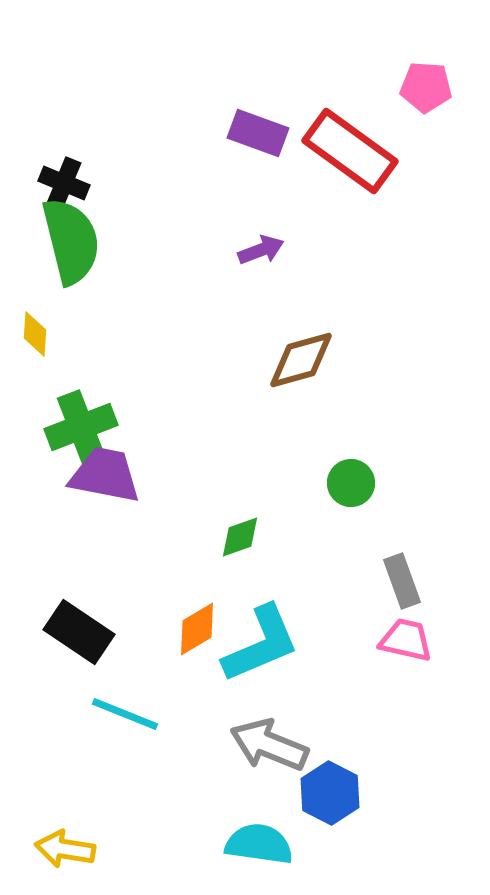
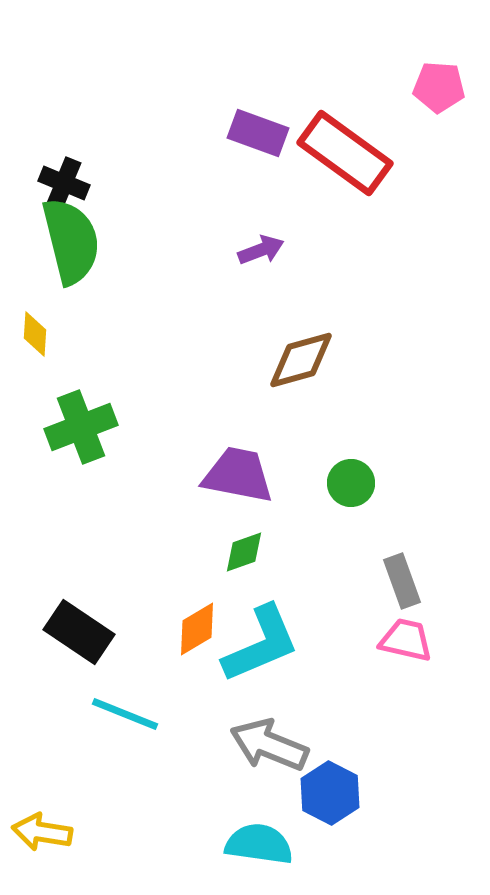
pink pentagon: moved 13 px right
red rectangle: moved 5 px left, 2 px down
purple trapezoid: moved 133 px right
green diamond: moved 4 px right, 15 px down
yellow arrow: moved 23 px left, 17 px up
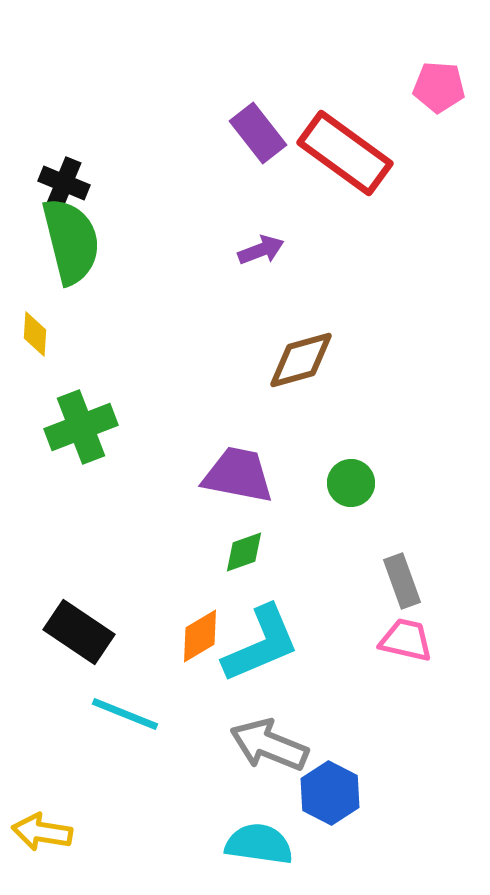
purple rectangle: rotated 32 degrees clockwise
orange diamond: moved 3 px right, 7 px down
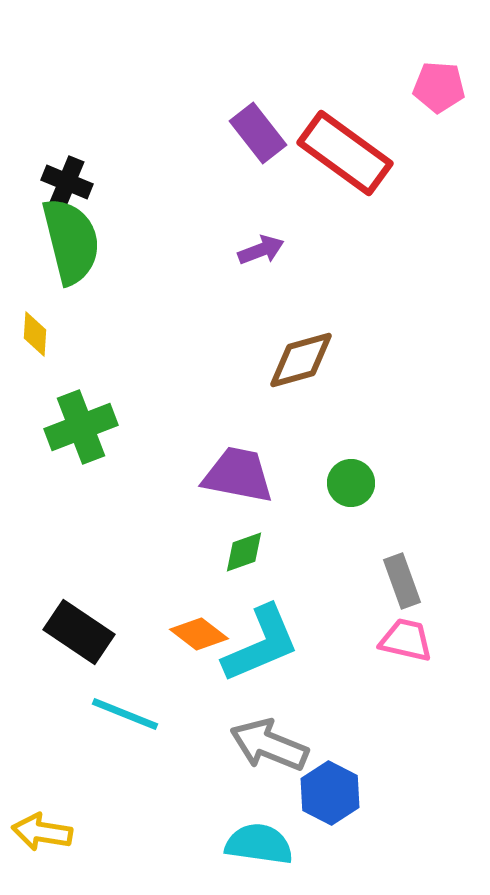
black cross: moved 3 px right, 1 px up
orange diamond: moved 1 px left, 2 px up; rotated 68 degrees clockwise
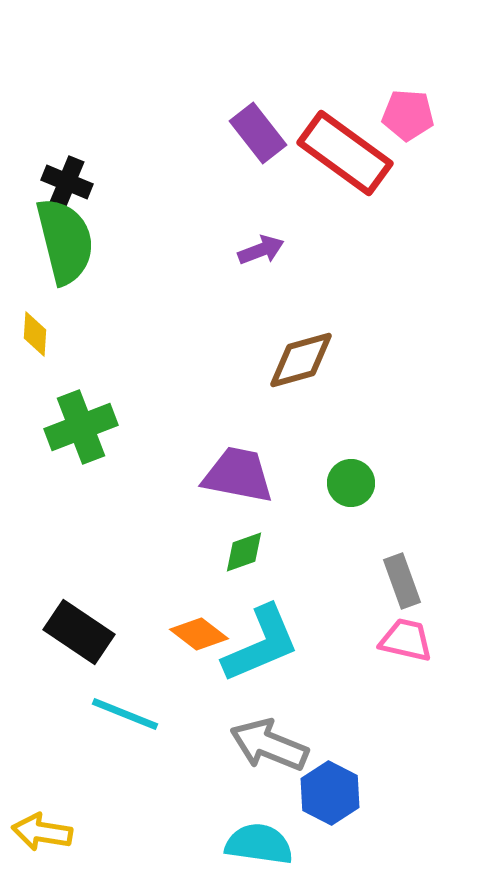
pink pentagon: moved 31 px left, 28 px down
green semicircle: moved 6 px left
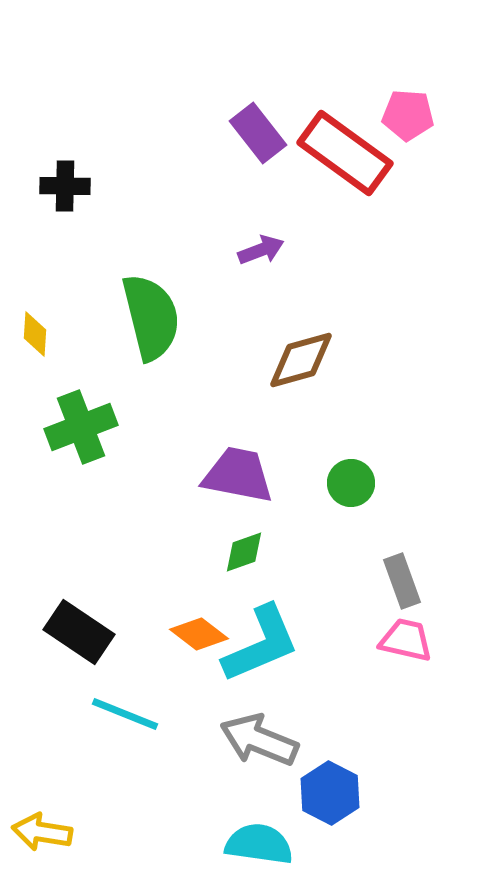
black cross: moved 2 px left, 4 px down; rotated 21 degrees counterclockwise
green semicircle: moved 86 px right, 76 px down
gray arrow: moved 10 px left, 5 px up
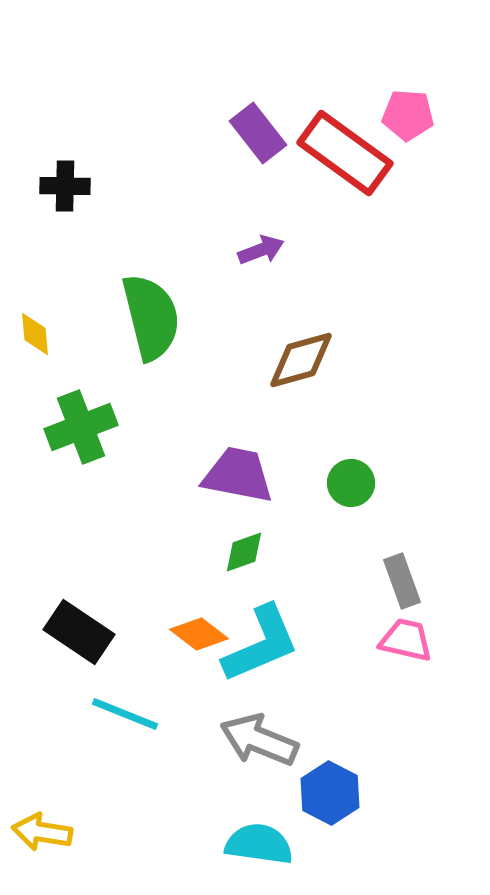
yellow diamond: rotated 9 degrees counterclockwise
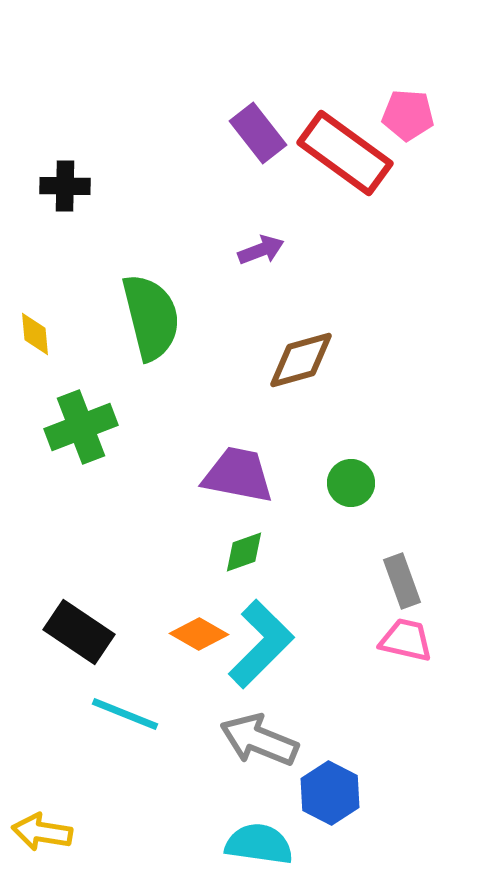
orange diamond: rotated 8 degrees counterclockwise
cyan L-shape: rotated 22 degrees counterclockwise
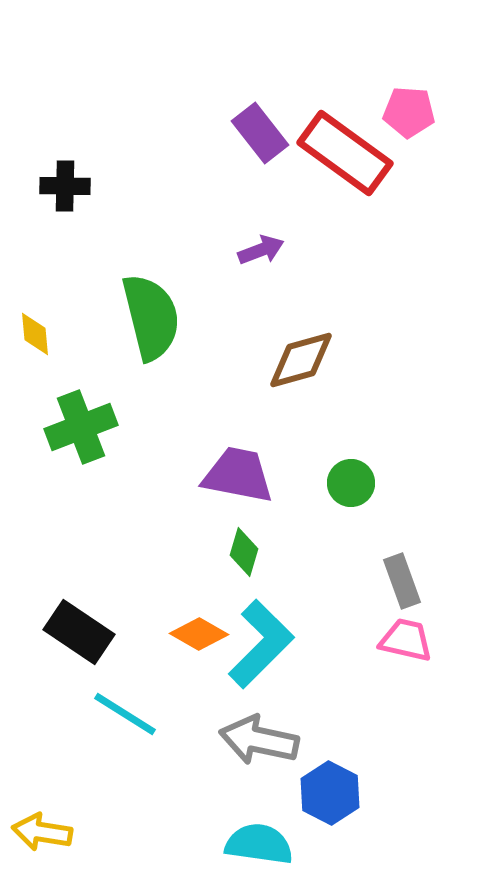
pink pentagon: moved 1 px right, 3 px up
purple rectangle: moved 2 px right
green diamond: rotated 54 degrees counterclockwise
cyan line: rotated 10 degrees clockwise
gray arrow: rotated 10 degrees counterclockwise
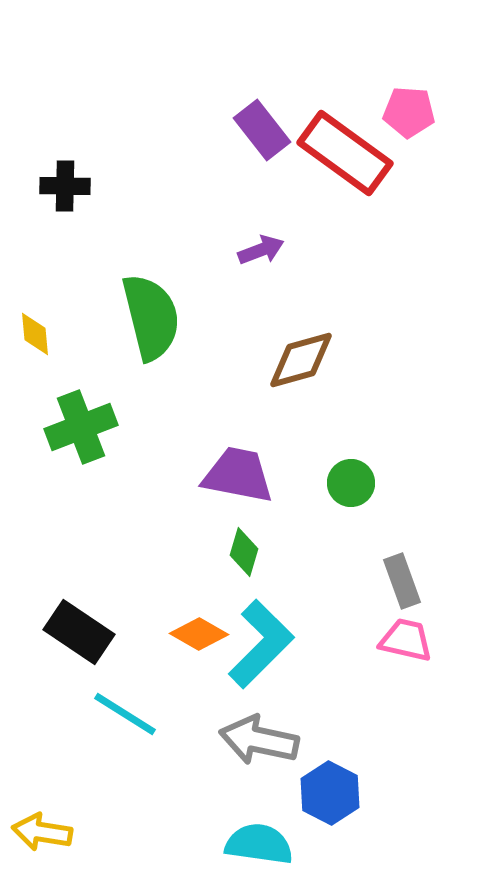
purple rectangle: moved 2 px right, 3 px up
